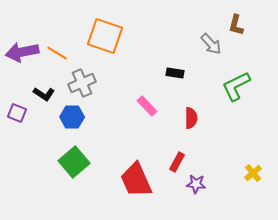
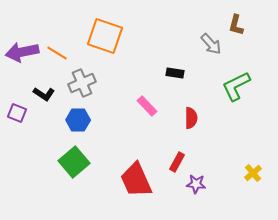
blue hexagon: moved 6 px right, 3 px down
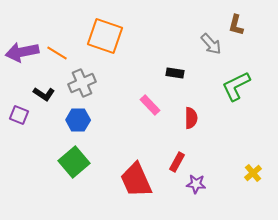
pink rectangle: moved 3 px right, 1 px up
purple square: moved 2 px right, 2 px down
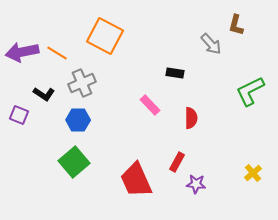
orange square: rotated 9 degrees clockwise
green L-shape: moved 14 px right, 5 px down
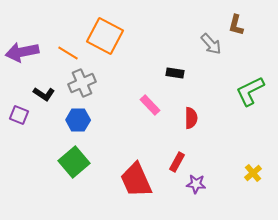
orange line: moved 11 px right
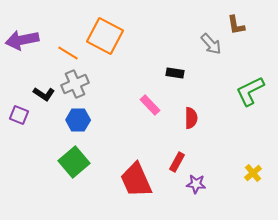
brown L-shape: rotated 25 degrees counterclockwise
purple arrow: moved 12 px up
gray cross: moved 7 px left, 1 px down
